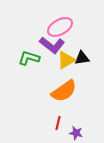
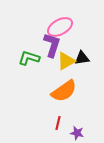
purple L-shape: rotated 110 degrees counterclockwise
yellow triangle: moved 1 px down
purple star: moved 1 px right
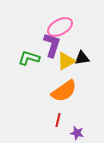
red line: moved 3 px up
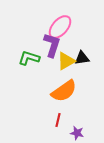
pink ellipse: rotated 20 degrees counterclockwise
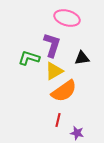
pink ellipse: moved 7 px right, 9 px up; rotated 65 degrees clockwise
yellow triangle: moved 12 px left, 10 px down
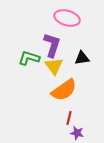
yellow triangle: moved 5 px up; rotated 36 degrees counterclockwise
orange semicircle: moved 1 px up
red line: moved 11 px right, 2 px up
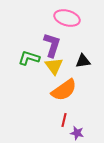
black triangle: moved 1 px right, 3 px down
red line: moved 5 px left, 2 px down
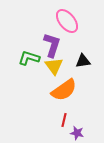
pink ellipse: moved 3 px down; rotated 35 degrees clockwise
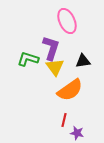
pink ellipse: rotated 15 degrees clockwise
purple L-shape: moved 1 px left, 3 px down
green L-shape: moved 1 px left, 1 px down
yellow triangle: moved 1 px right, 1 px down
orange semicircle: moved 6 px right
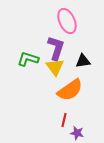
purple L-shape: moved 5 px right
